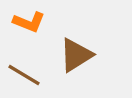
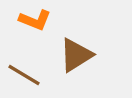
orange L-shape: moved 6 px right, 2 px up
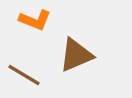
brown triangle: rotated 9 degrees clockwise
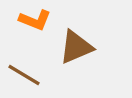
brown triangle: moved 8 px up
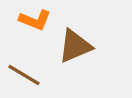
brown triangle: moved 1 px left, 1 px up
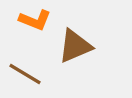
brown line: moved 1 px right, 1 px up
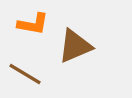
orange L-shape: moved 2 px left, 4 px down; rotated 12 degrees counterclockwise
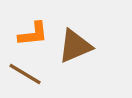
orange L-shape: moved 10 px down; rotated 16 degrees counterclockwise
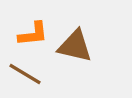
brown triangle: rotated 36 degrees clockwise
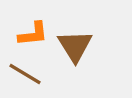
brown triangle: rotated 45 degrees clockwise
